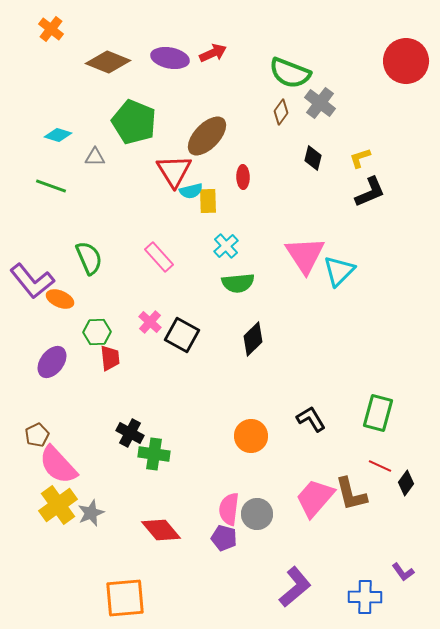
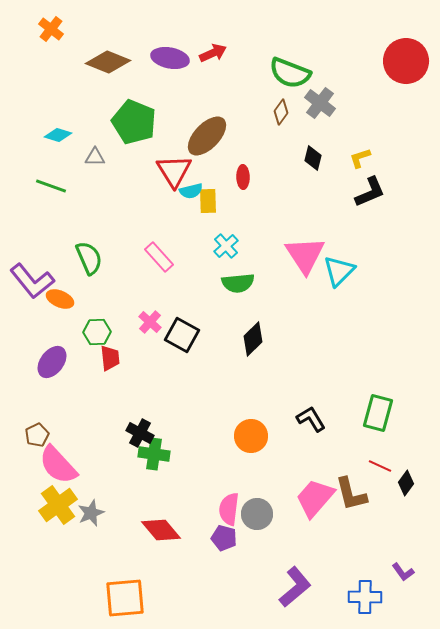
black cross at (130, 433): moved 10 px right
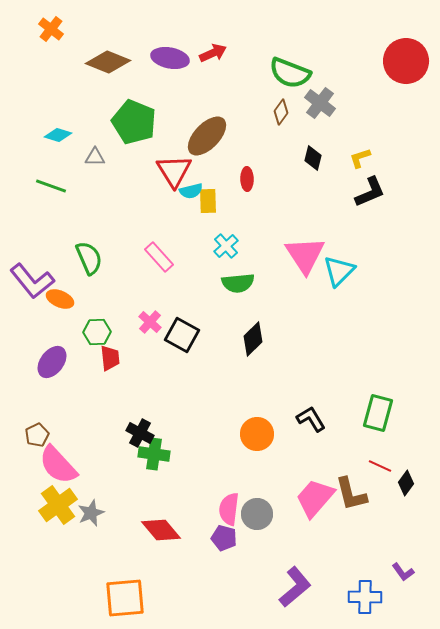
red ellipse at (243, 177): moved 4 px right, 2 px down
orange circle at (251, 436): moved 6 px right, 2 px up
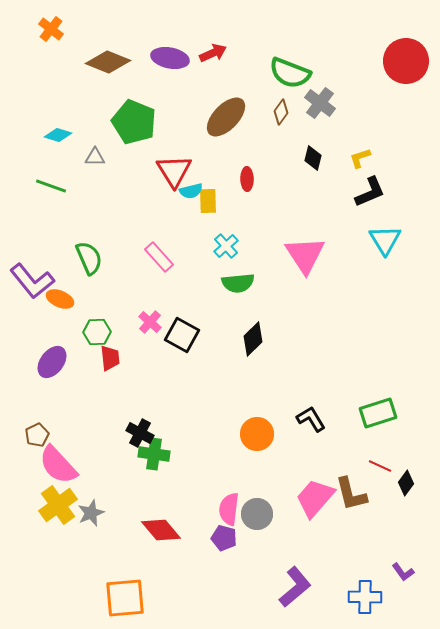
brown ellipse at (207, 136): moved 19 px right, 19 px up
cyan triangle at (339, 271): moved 46 px right, 31 px up; rotated 16 degrees counterclockwise
green rectangle at (378, 413): rotated 57 degrees clockwise
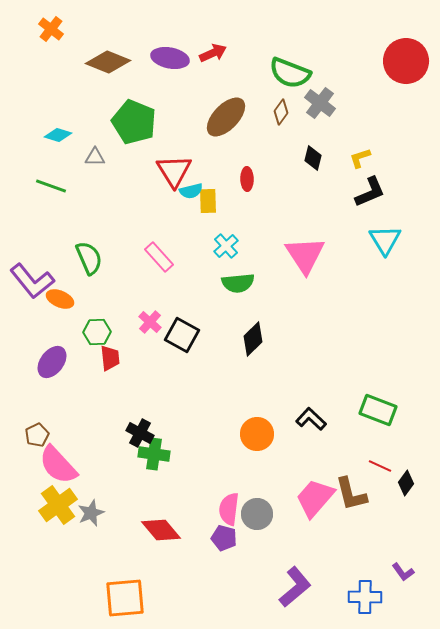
green rectangle at (378, 413): moved 3 px up; rotated 39 degrees clockwise
black L-shape at (311, 419): rotated 16 degrees counterclockwise
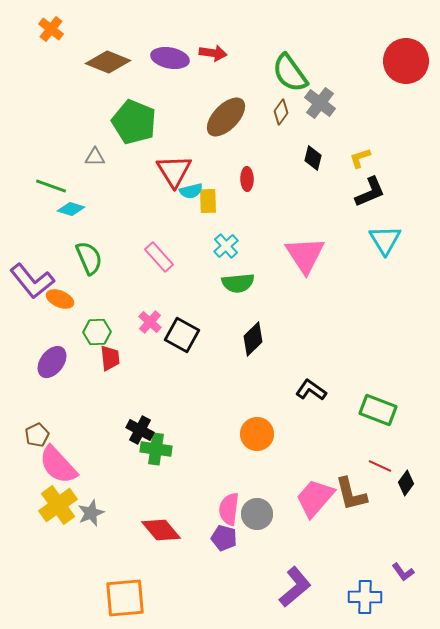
red arrow at (213, 53): rotated 32 degrees clockwise
green semicircle at (290, 73): rotated 33 degrees clockwise
cyan diamond at (58, 135): moved 13 px right, 74 px down
black L-shape at (311, 419): moved 29 px up; rotated 8 degrees counterclockwise
black cross at (140, 433): moved 3 px up
green cross at (154, 454): moved 2 px right, 5 px up
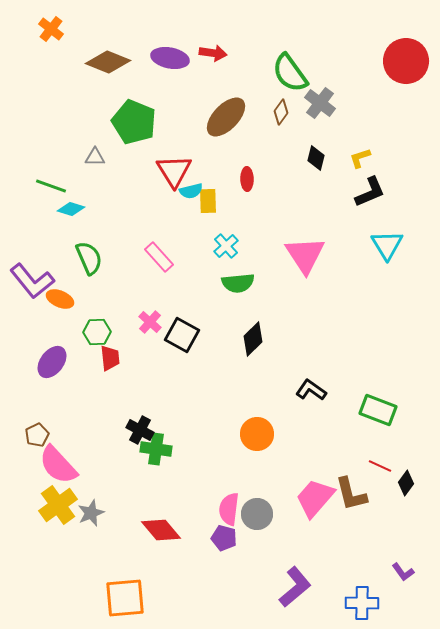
black diamond at (313, 158): moved 3 px right
cyan triangle at (385, 240): moved 2 px right, 5 px down
blue cross at (365, 597): moved 3 px left, 6 px down
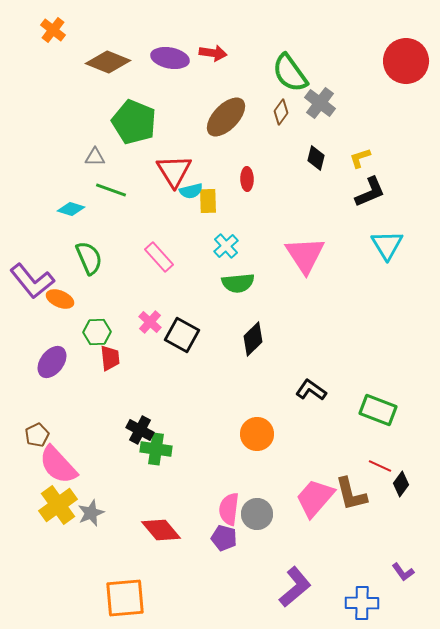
orange cross at (51, 29): moved 2 px right, 1 px down
green line at (51, 186): moved 60 px right, 4 px down
black diamond at (406, 483): moved 5 px left, 1 px down
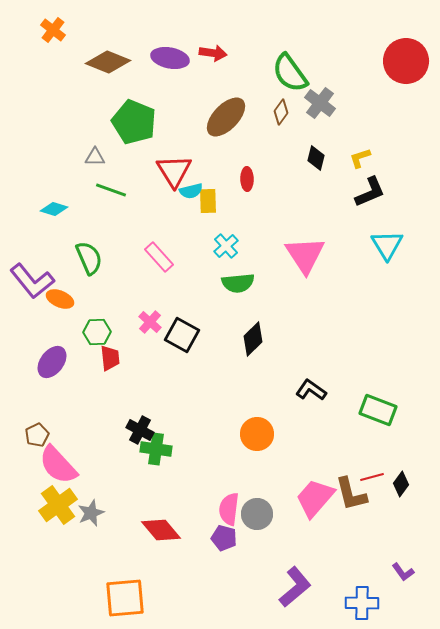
cyan diamond at (71, 209): moved 17 px left
red line at (380, 466): moved 8 px left, 11 px down; rotated 40 degrees counterclockwise
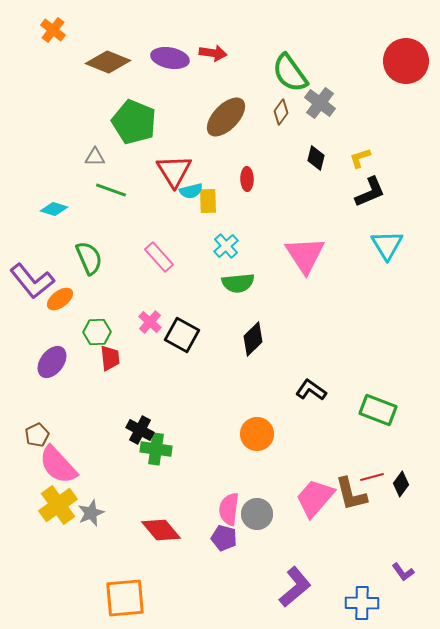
orange ellipse at (60, 299): rotated 60 degrees counterclockwise
